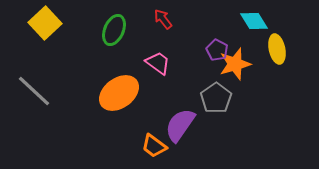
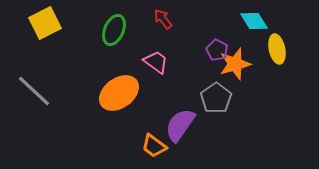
yellow square: rotated 16 degrees clockwise
pink trapezoid: moved 2 px left, 1 px up
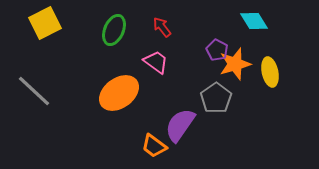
red arrow: moved 1 px left, 8 px down
yellow ellipse: moved 7 px left, 23 px down
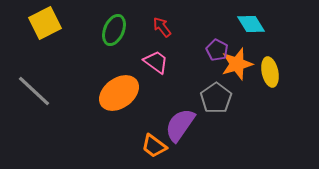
cyan diamond: moved 3 px left, 3 px down
orange star: moved 2 px right
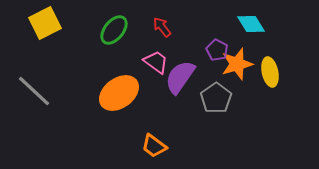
green ellipse: rotated 16 degrees clockwise
purple semicircle: moved 48 px up
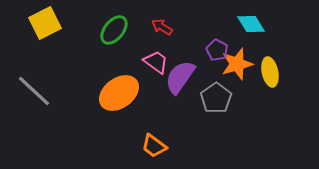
red arrow: rotated 20 degrees counterclockwise
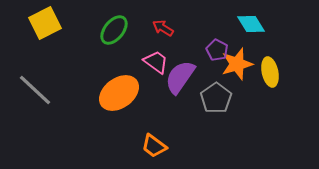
red arrow: moved 1 px right, 1 px down
gray line: moved 1 px right, 1 px up
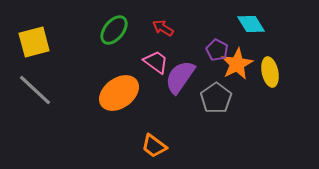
yellow square: moved 11 px left, 19 px down; rotated 12 degrees clockwise
orange star: rotated 12 degrees counterclockwise
